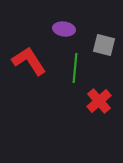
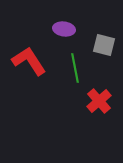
green line: rotated 16 degrees counterclockwise
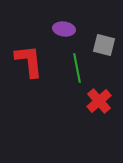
red L-shape: rotated 27 degrees clockwise
green line: moved 2 px right
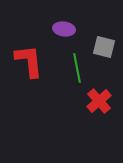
gray square: moved 2 px down
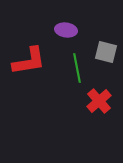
purple ellipse: moved 2 px right, 1 px down
gray square: moved 2 px right, 5 px down
red L-shape: rotated 87 degrees clockwise
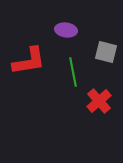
green line: moved 4 px left, 4 px down
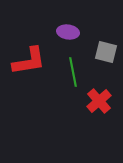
purple ellipse: moved 2 px right, 2 px down
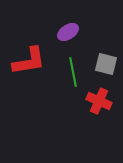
purple ellipse: rotated 40 degrees counterclockwise
gray square: moved 12 px down
red cross: rotated 25 degrees counterclockwise
